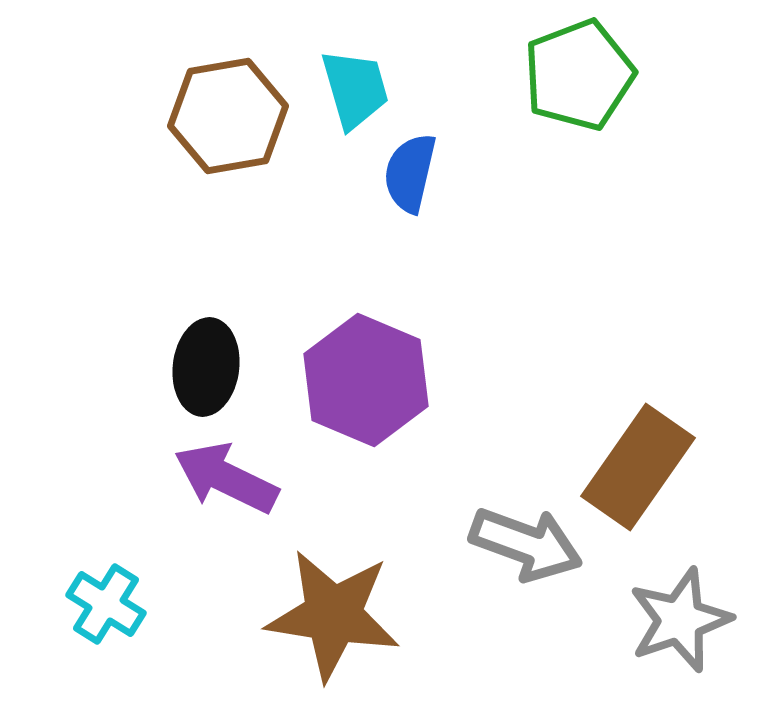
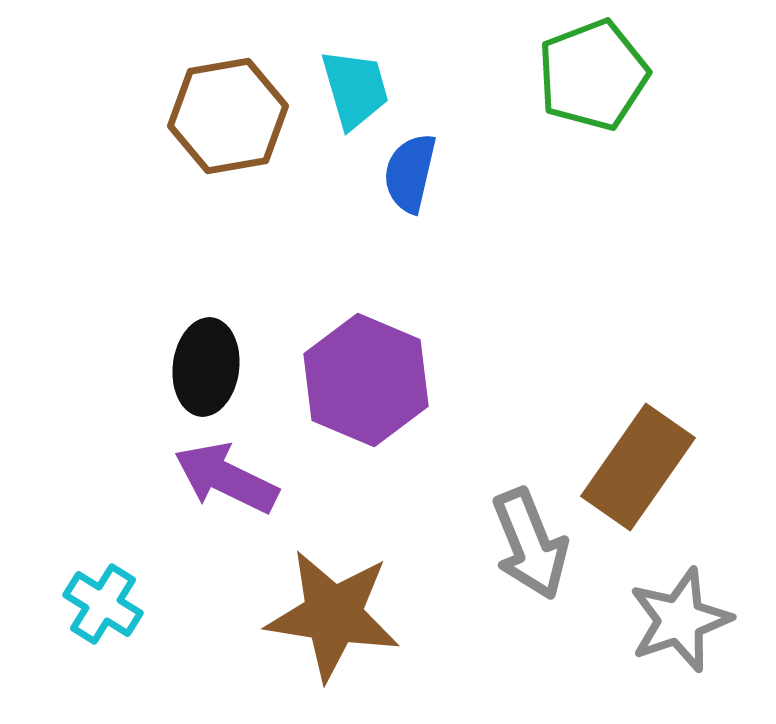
green pentagon: moved 14 px right
gray arrow: moved 4 px right; rotated 48 degrees clockwise
cyan cross: moved 3 px left
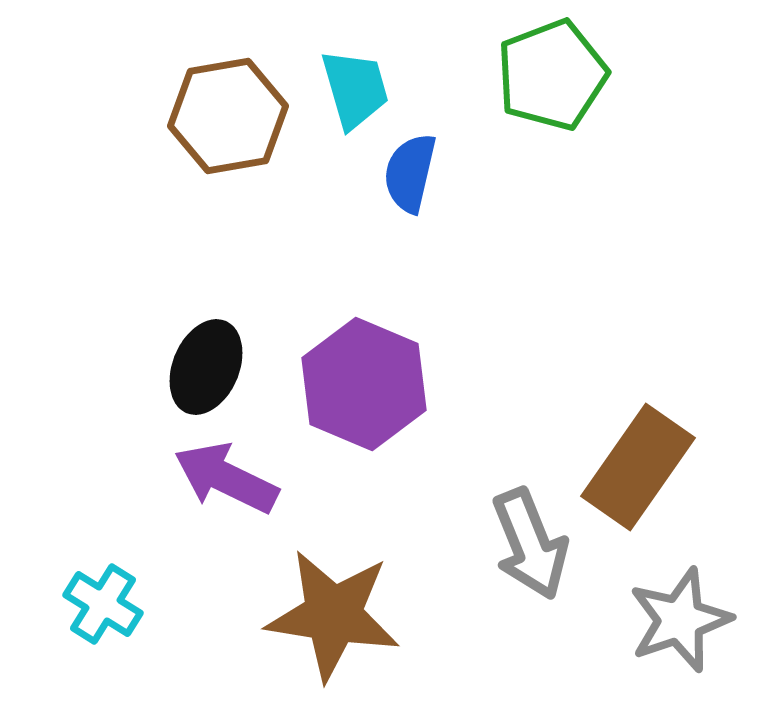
green pentagon: moved 41 px left
black ellipse: rotated 16 degrees clockwise
purple hexagon: moved 2 px left, 4 px down
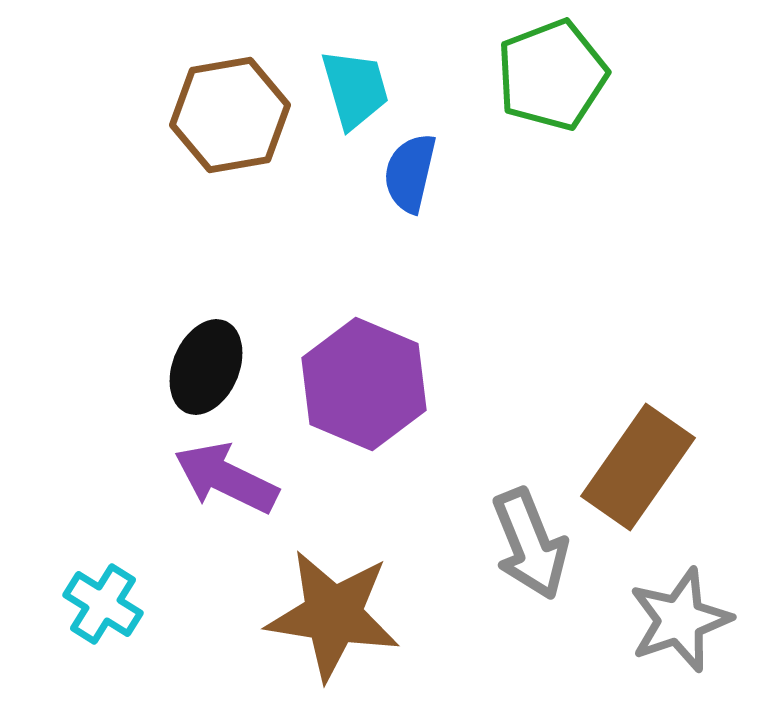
brown hexagon: moved 2 px right, 1 px up
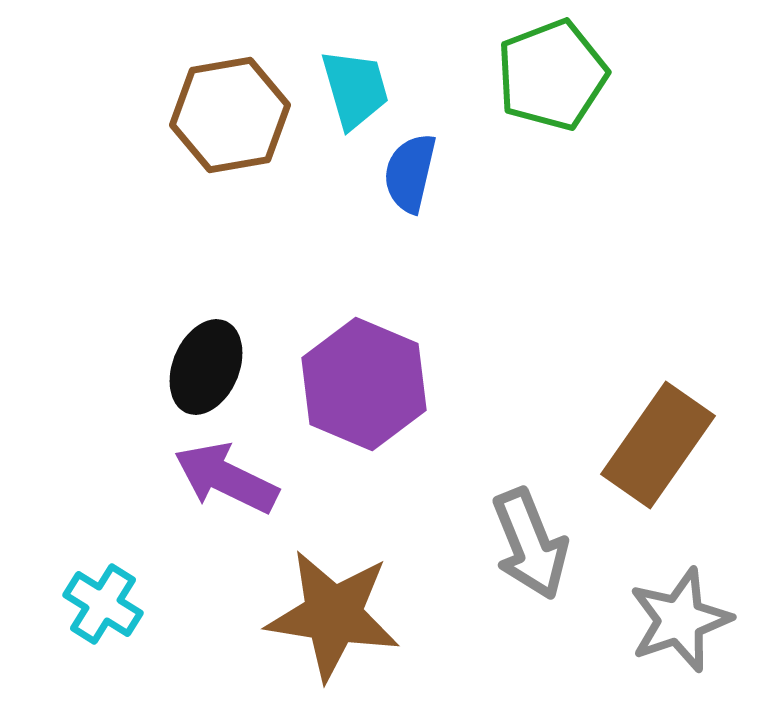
brown rectangle: moved 20 px right, 22 px up
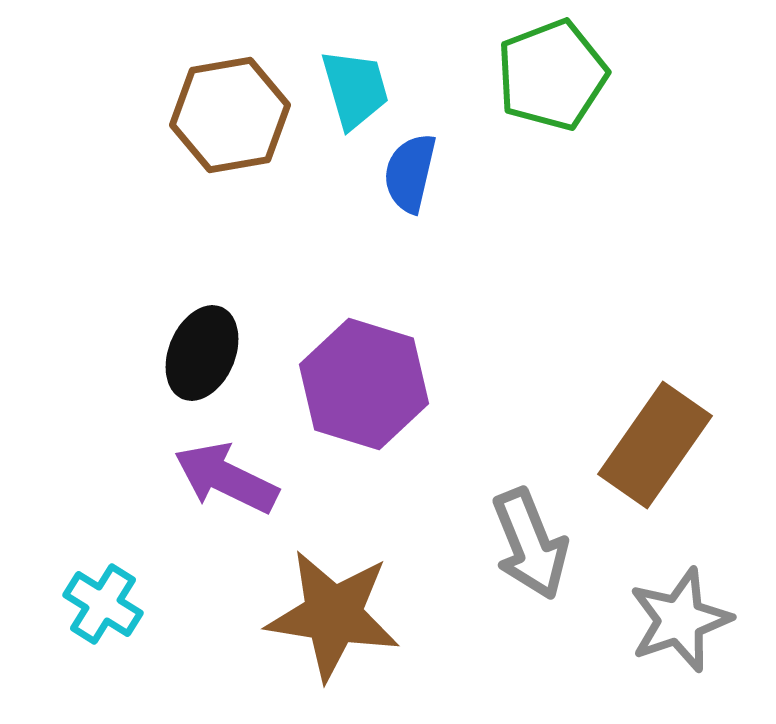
black ellipse: moved 4 px left, 14 px up
purple hexagon: rotated 6 degrees counterclockwise
brown rectangle: moved 3 px left
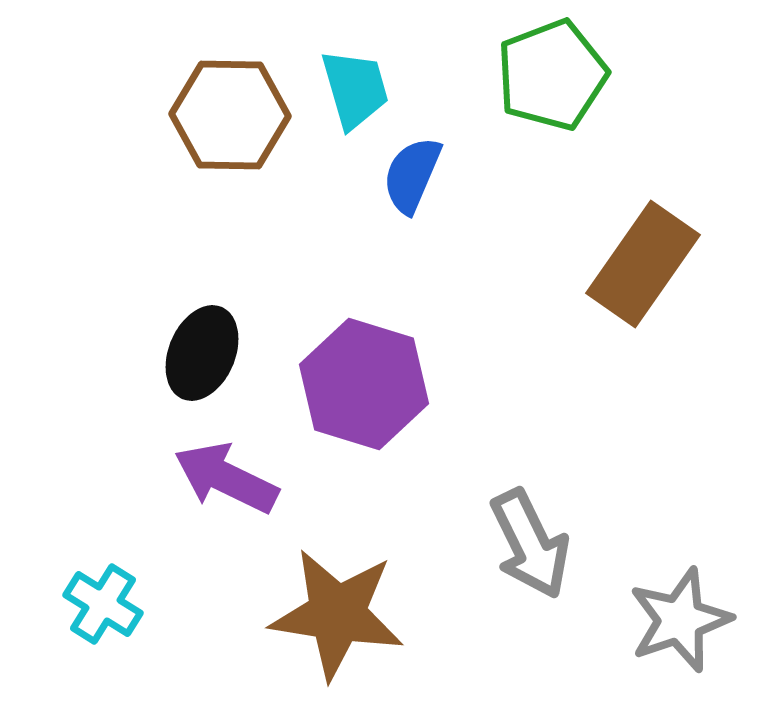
brown hexagon: rotated 11 degrees clockwise
blue semicircle: moved 2 px right, 2 px down; rotated 10 degrees clockwise
brown rectangle: moved 12 px left, 181 px up
gray arrow: rotated 4 degrees counterclockwise
brown star: moved 4 px right, 1 px up
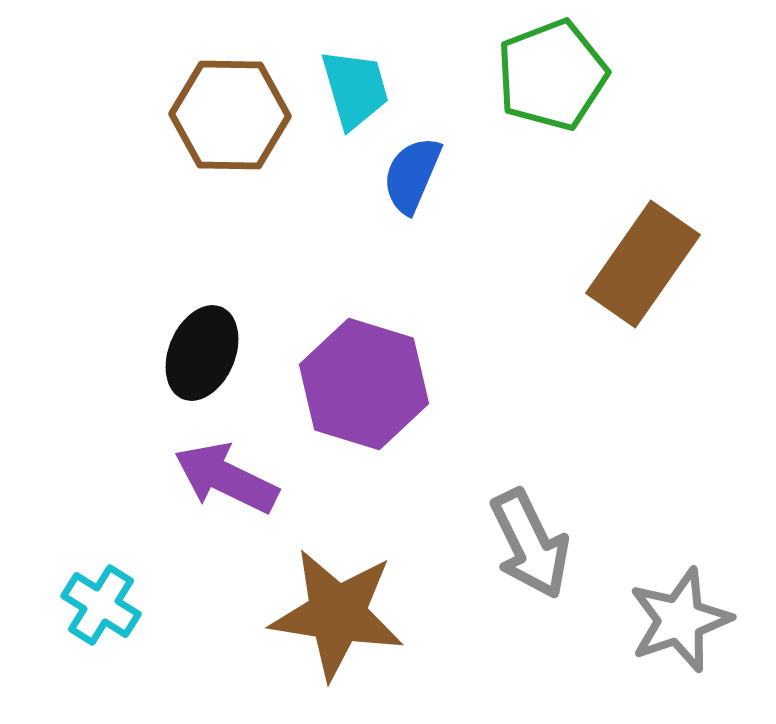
cyan cross: moved 2 px left, 1 px down
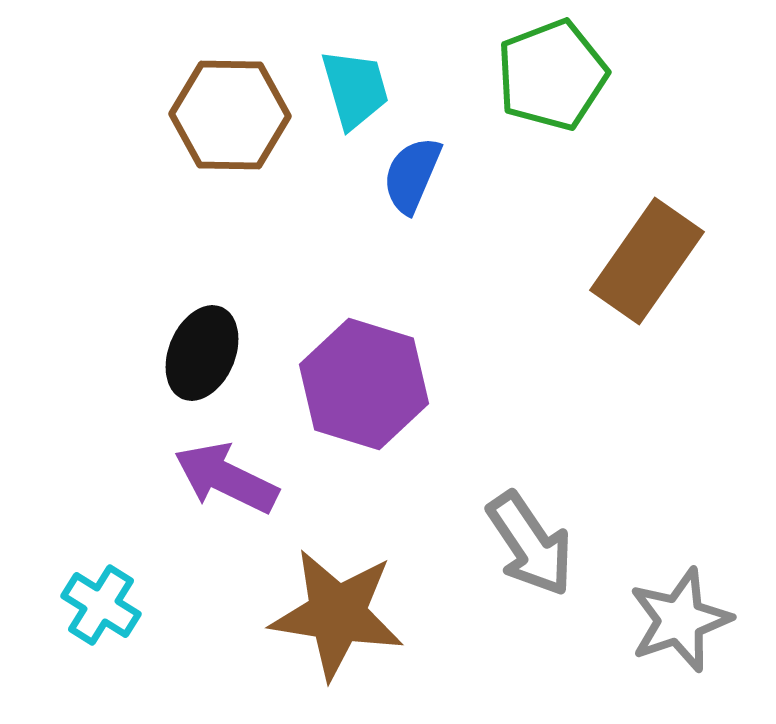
brown rectangle: moved 4 px right, 3 px up
gray arrow: rotated 8 degrees counterclockwise
